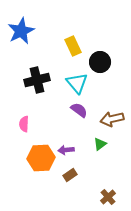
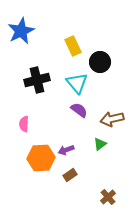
purple arrow: rotated 14 degrees counterclockwise
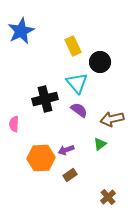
black cross: moved 8 px right, 19 px down
pink semicircle: moved 10 px left
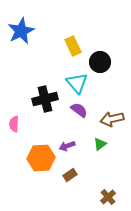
purple arrow: moved 1 px right, 4 px up
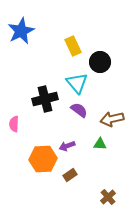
green triangle: rotated 40 degrees clockwise
orange hexagon: moved 2 px right, 1 px down
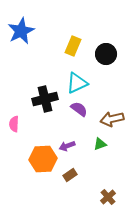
yellow rectangle: rotated 48 degrees clockwise
black circle: moved 6 px right, 8 px up
cyan triangle: rotated 45 degrees clockwise
purple semicircle: moved 1 px up
green triangle: rotated 24 degrees counterclockwise
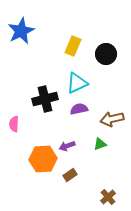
purple semicircle: rotated 48 degrees counterclockwise
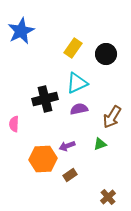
yellow rectangle: moved 2 px down; rotated 12 degrees clockwise
brown arrow: moved 2 px up; rotated 45 degrees counterclockwise
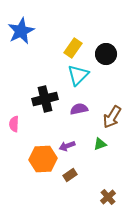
cyan triangle: moved 1 px right, 8 px up; rotated 20 degrees counterclockwise
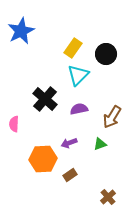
black cross: rotated 35 degrees counterclockwise
purple arrow: moved 2 px right, 3 px up
